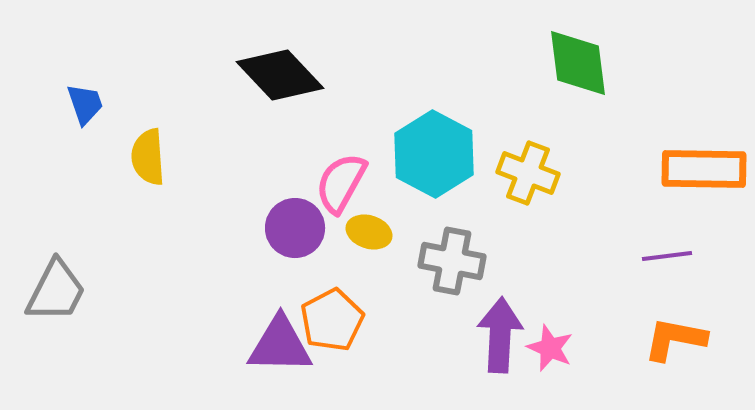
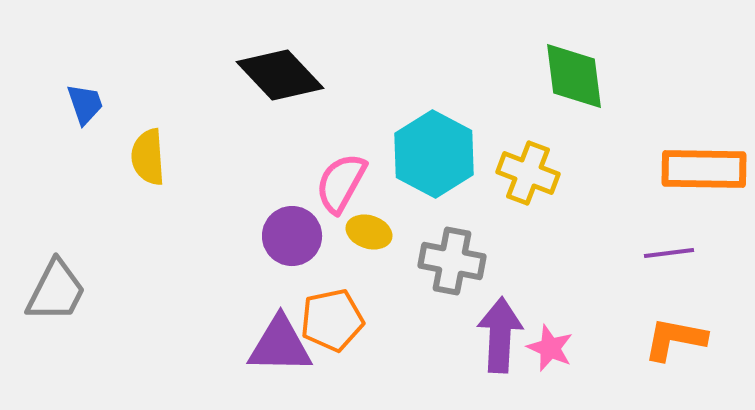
green diamond: moved 4 px left, 13 px down
purple circle: moved 3 px left, 8 px down
purple line: moved 2 px right, 3 px up
orange pentagon: rotated 16 degrees clockwise
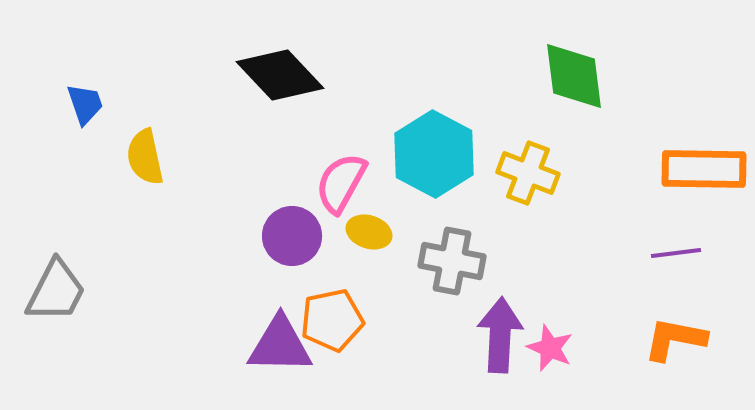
yellow semicircle: moved 3 px left; rotated 8 degrees counterclockwise
purple line: moved 7 px right
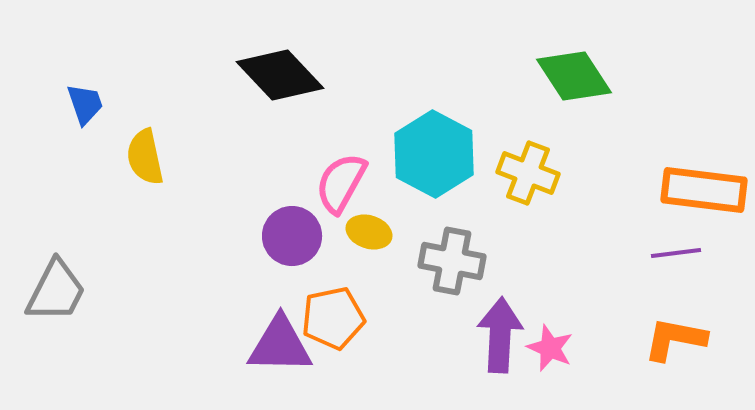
green diamond: rotated 26 degrees counterclockwise
orange rectangle: moved 21 px down; rotated 6 degrees clockwise
orange pentagon: moved 1 px right, 2 px up
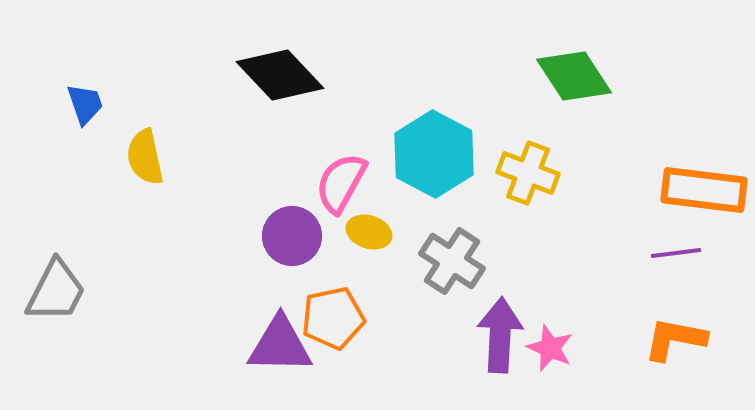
gray cross: rotated 22 degrees clockwise
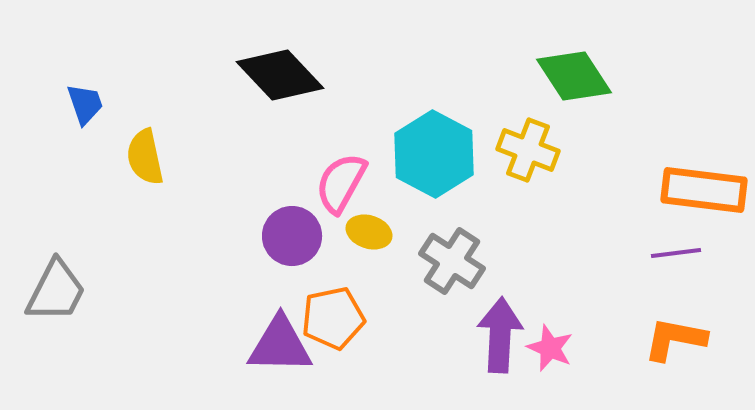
yellow cross: moved 23 px up
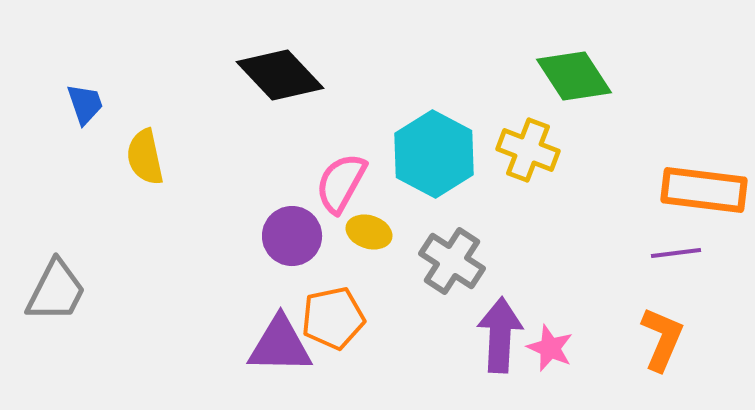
orange L-shape: moved 13 px left; rotated 102 degrees clockwise
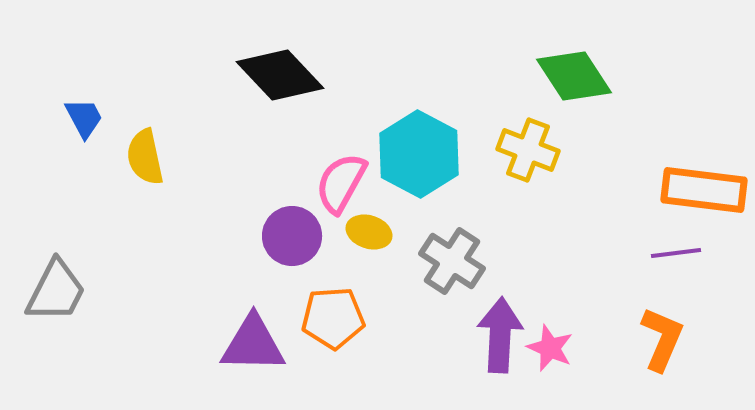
blue trapezoid: moved 1 px left, 14 px down; rotated 9 degrees counterclockwise
cyan hexagon: moved 15 px left
orange pentagon: rotated 8 degrees clockwise
purple triangle: moved 27 px left, 1 px up
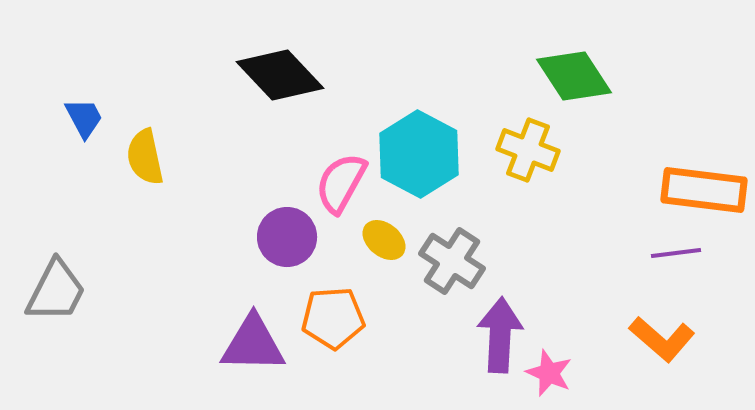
yellow ellipse: moved 15 px right, 8 px down; rotated 21 degrees clockwise
purple circle: moved 5 px left, 1 px down
orange L-shape: rotated 108 degrees clockwise
pink star: moved 1 px left, 25 px down
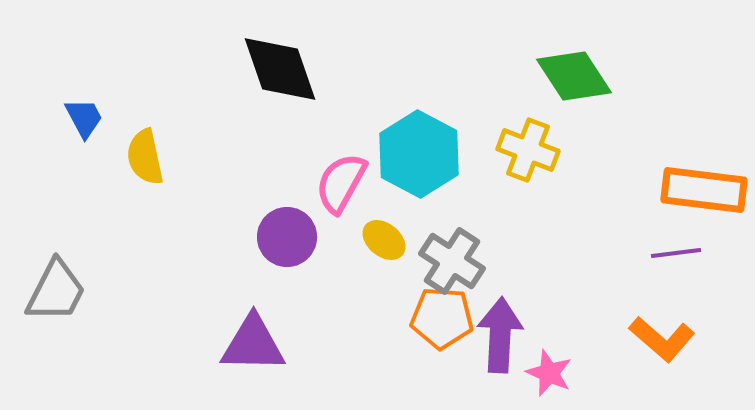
black diamond: moved 6 px up; rotated 24 degrees clockwise
orange pentagon: moved 109 px right; rotated 8 degrees clockwise
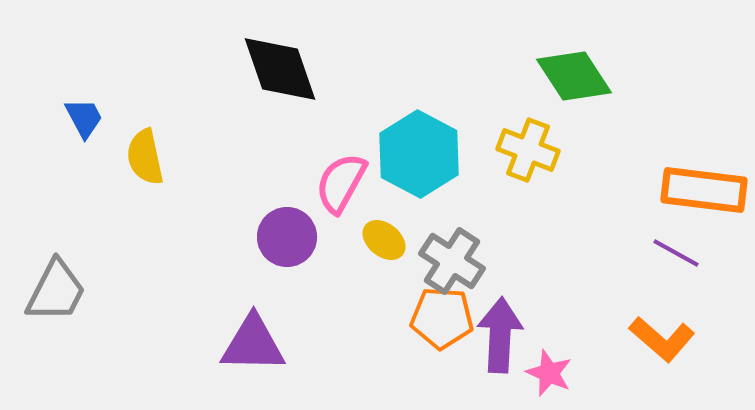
purple line: rotated 36 degrees clockwise
